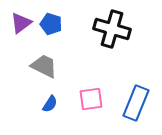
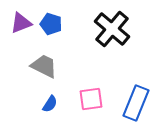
purple triangle: rotated 15 degrees clockwise
black cross: rotated 24 degrees clockwise
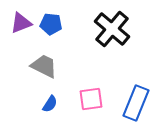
blue pentagon: rotated 10 degrees counterclockwise
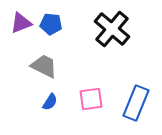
blue semicircle: moved 2 px up
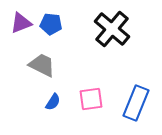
gray trapezoid: moved 2 px left, 1 px up
blue semicircle: moved 3 px right
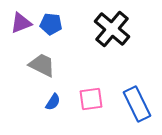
blue rectangle: moved 1 px right, 1 px down; rotated 48 degrees counterclockwise
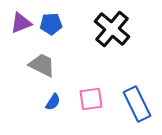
blue pentagon: rotated 10 degrees counterclockwise
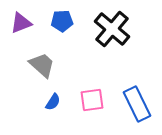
blue pentagon: moved 11 px right, 3 px up
gray trapezoid: rotated 16 degrees clockwise
pink square: moved 1 px right, 1 px down
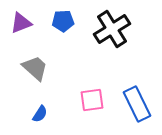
blue pentagon: moved 1 px right
black cross: rotated 18 degrees clockwise
gray trapezoid: moved 7 px left, 3 px down
blue semicircle: moved 13 px left, 12 px down
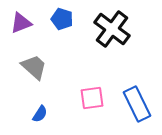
blue pentagon: moved 1 px left, 2 px up; rotated 20 degrees clockwise
black cross: rotated 21 degrees counterclockwise
gray trapezoid: moved 1 px left, 1 px up
pink square: moved 2 px up
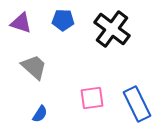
blue pentagon: moved 1 px right, 1 px down; rotated 15 degrees counterclockwise
purple triangle: rotated 40 degrees clockwise
